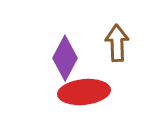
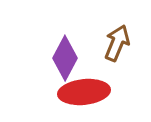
brown arrow: rotated 24 degrees clockwise
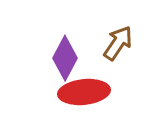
brown arrow: moved 1 px right; rotated 12 degrees clockwise
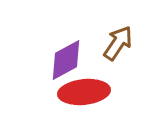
purple diamond: moved 1 px right, 2 px down; rotated 33 degrees clockwise
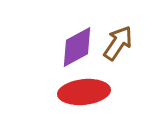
purple diamond: moved 11 px right, 13 px up
